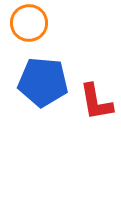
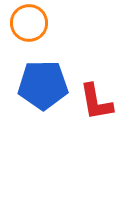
blue pentagon: moved 3 px down; rotated 6 degrees counterclockwise
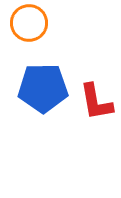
blue pentagon: moved 3 px down
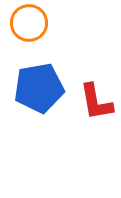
blue pentagon: moved 4 px left; rotated 9 degrees counterclockwise
